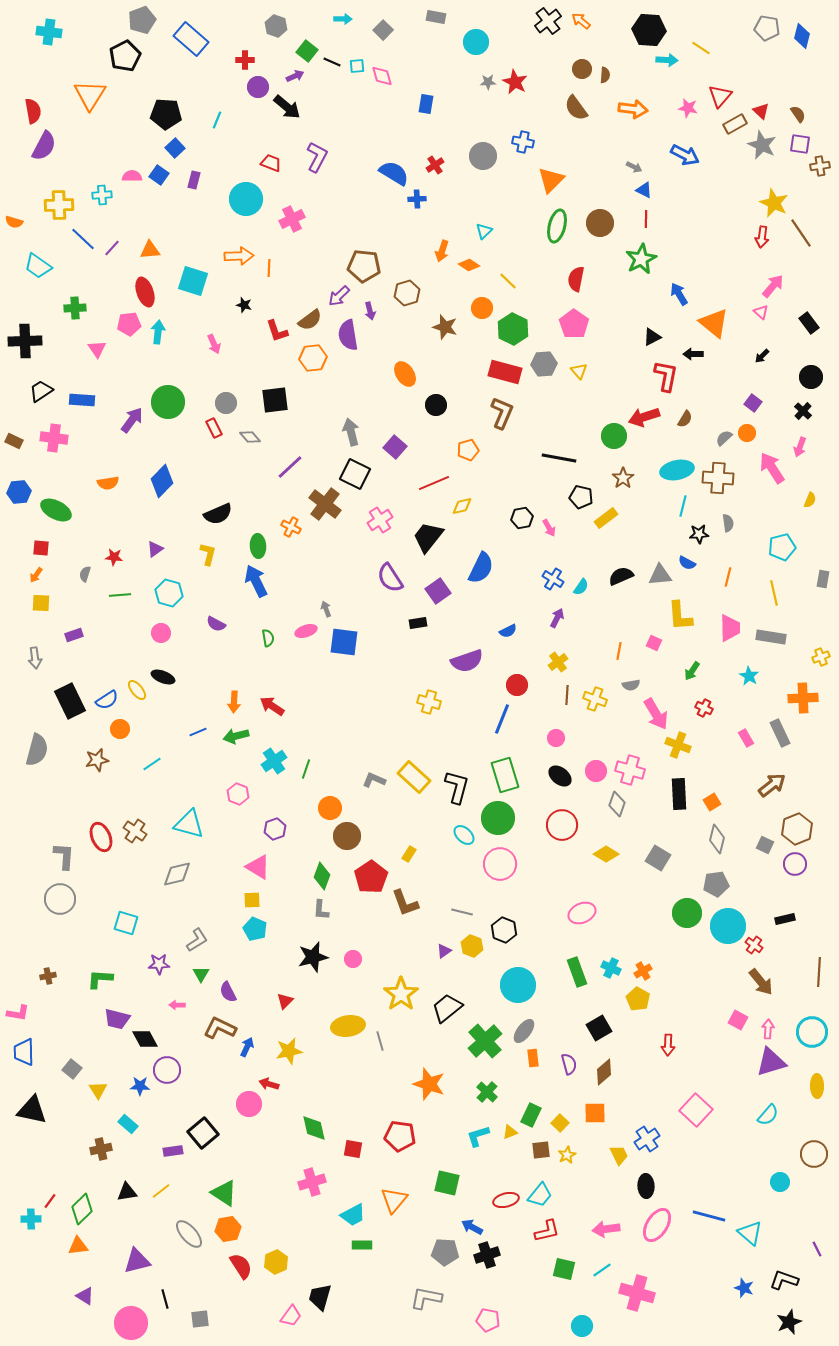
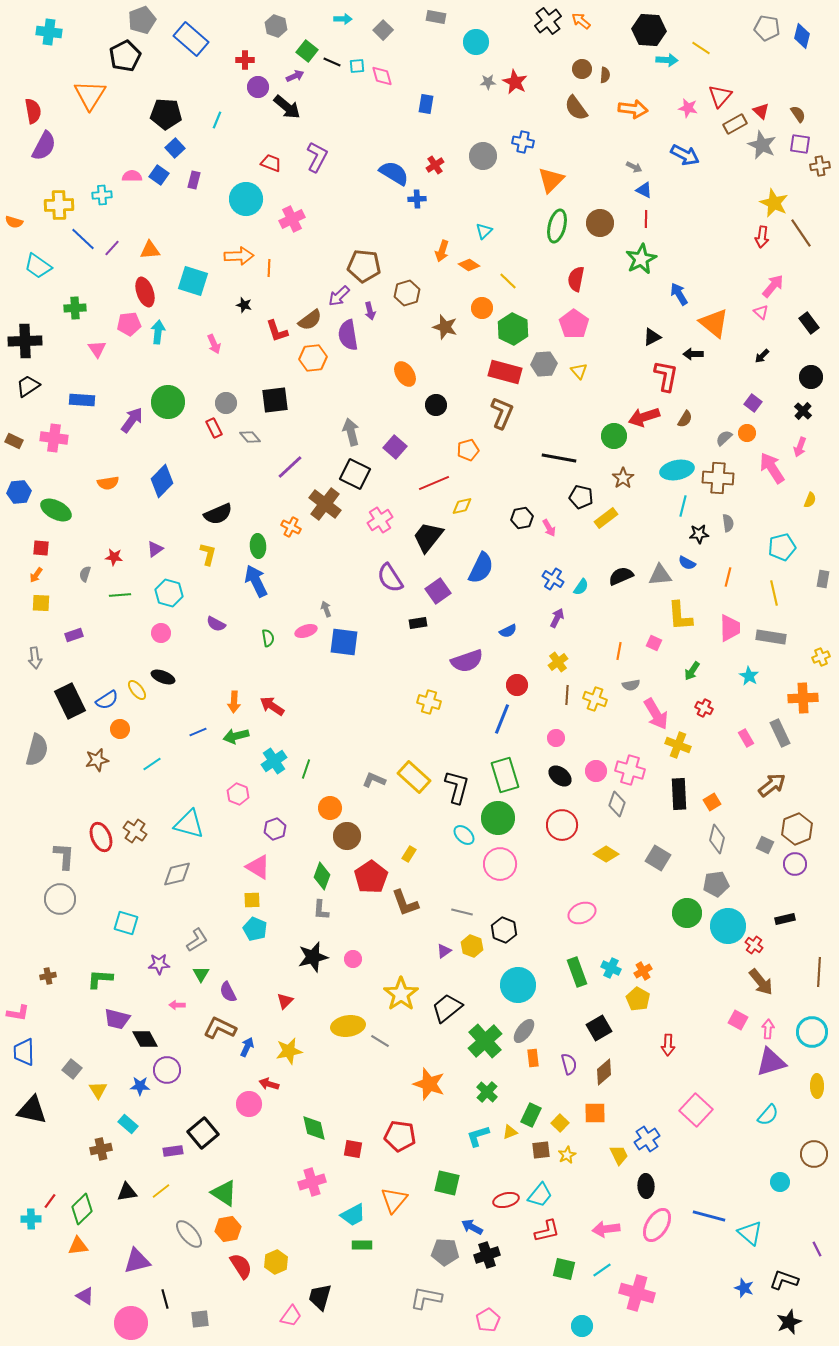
black trapezoid at (41, 391): moved 13 px left, 5 px up
gray line at (380, 1041): rotated 42 degrees counterclockwise
pink pentagon at (488, 1320): rotated 30 degrees clockwise
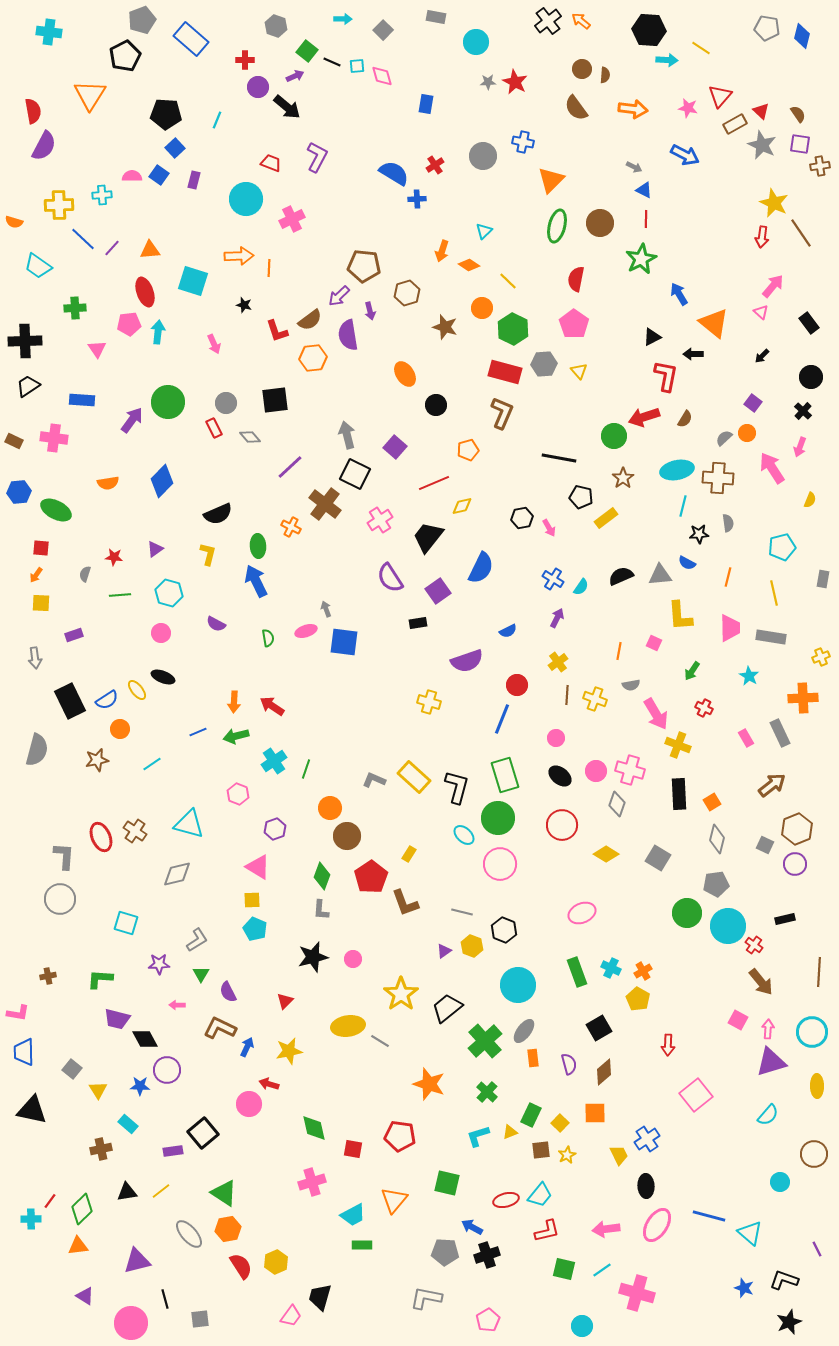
gray arrow at (351, 432): moved 4 px left, 3 px down
pink square at (696, 1110): moved 15 px up; rotated 8 degrees clockwise
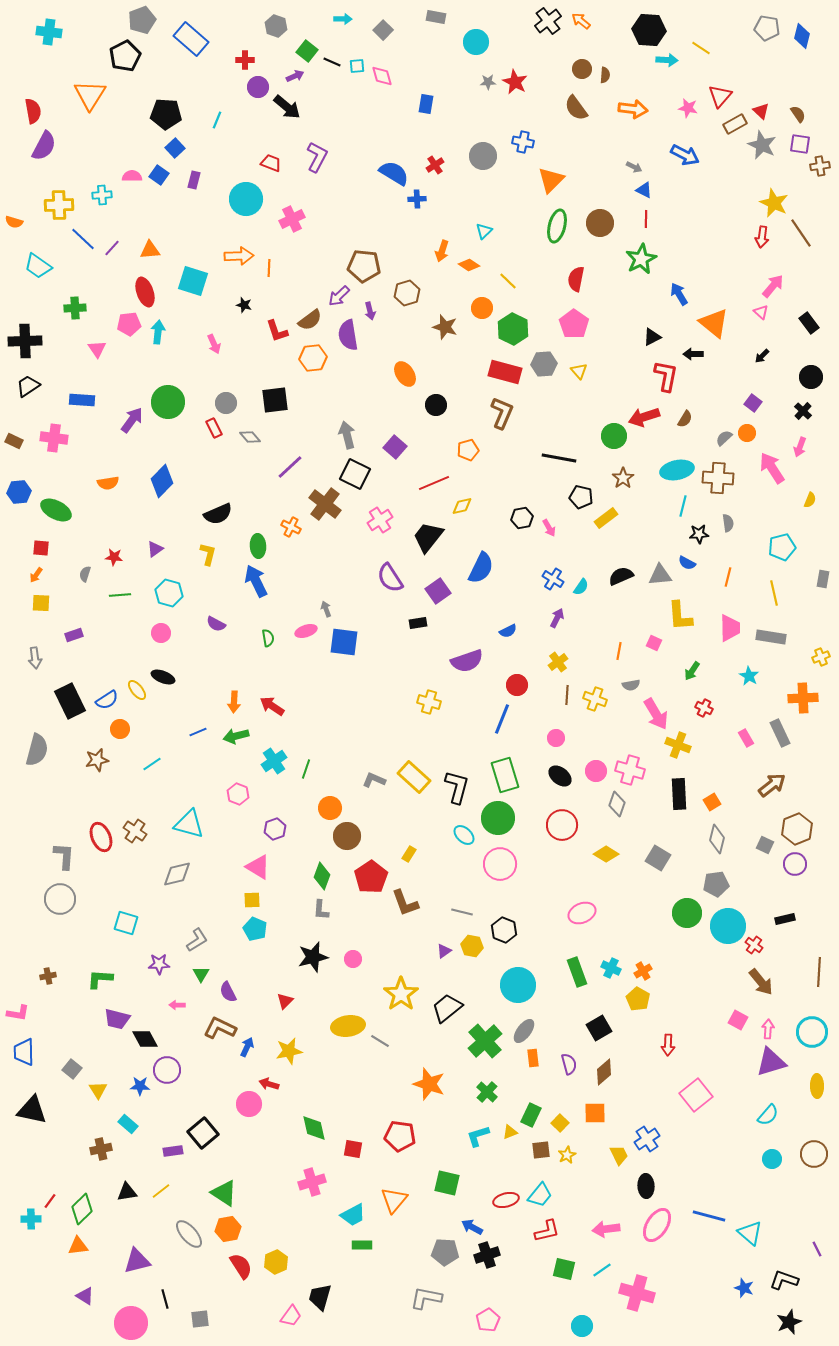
yellow hexagon at (472, 946): rotated 10 degrees counterclockwise
cyan circle at (780, 1182): moved 8 px left, 23 px up
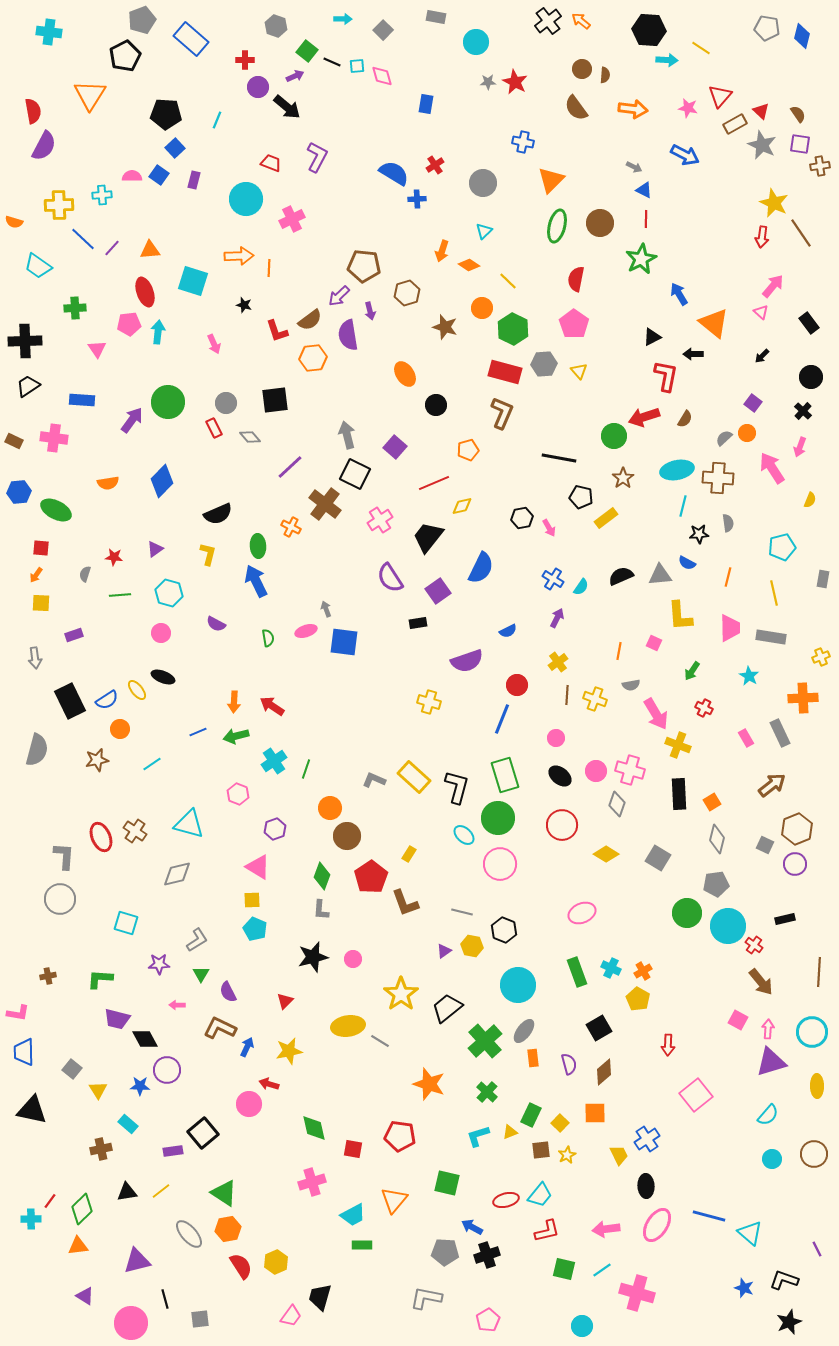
gray circle at (483, 156): moved 27 px down
